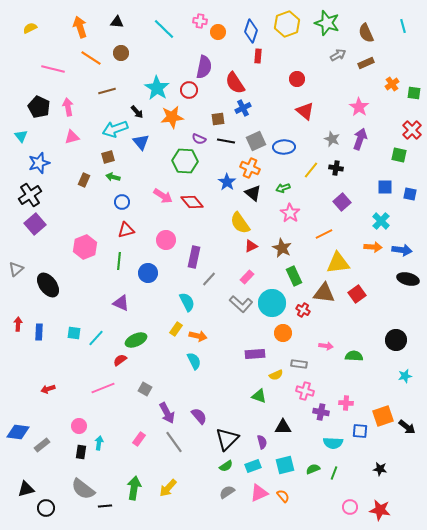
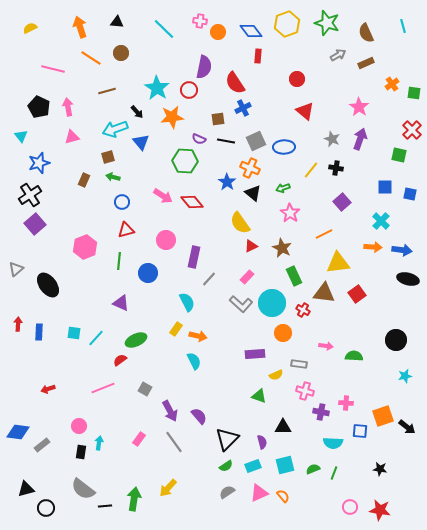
blue diamond at (251, 31): rotated 55 degrees counterclockwise
purple arrow at (167, 413): moved 3 px right, 2 px up
green arrow at (134, 488): moved 11 px down
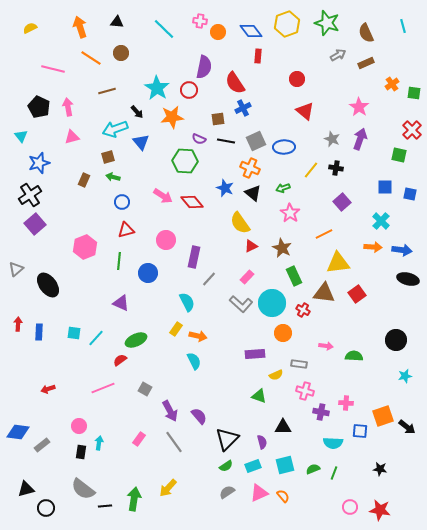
blue star at (227, 182): moved 2 px left, 6 px down; rotated 12 degrees counterclockwise
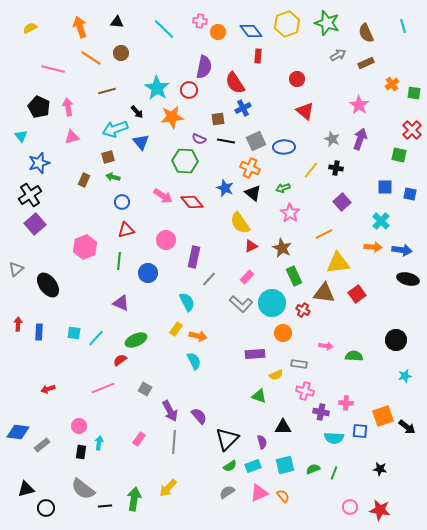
pink star at (359, 107): moved 2 px up
gray line at (174, 442): rotated 40 degrees clockwise
cyan semicircle at (333, 443): moved 1 px right, 5 px up
green semicircle at (226, 466): moved 4 px right
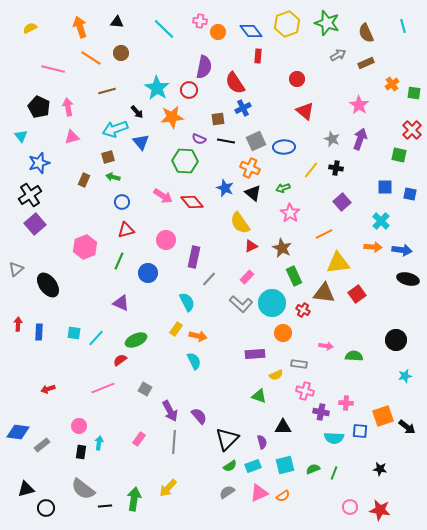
green line at (119, 261): rotated 18 degrees clockwise
orange semicircle at (283, 496): rotated 96 degrees clockwise
